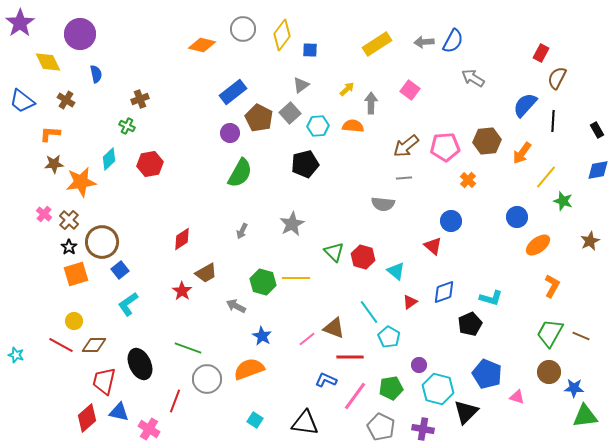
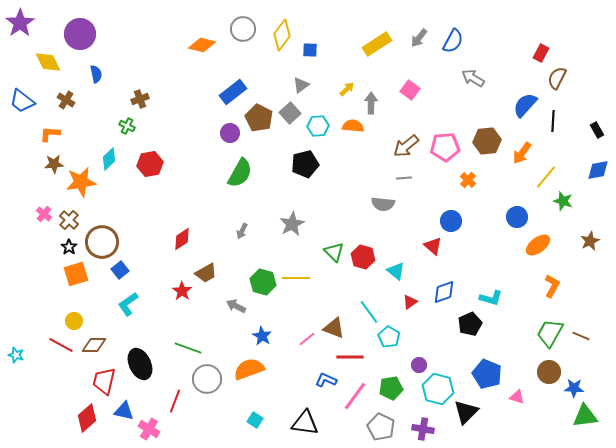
gray arrow at (424, 42): moved 5 px left, 4 px up; rotated 48 degrees counterclockwise
blue triangle at (119, 412): moved 5 px right, 1 px up
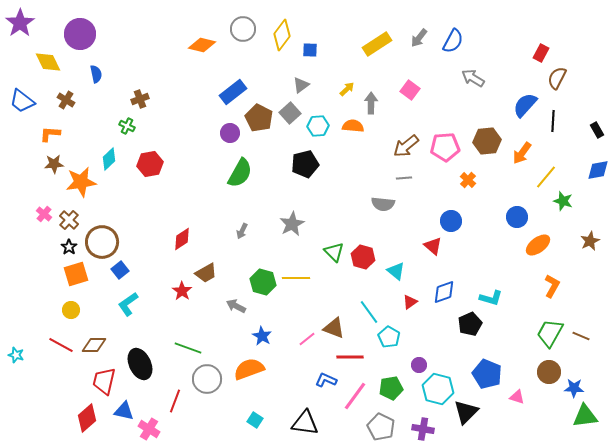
yellow circle at (74, 321): moved 3 px left, 11 px up
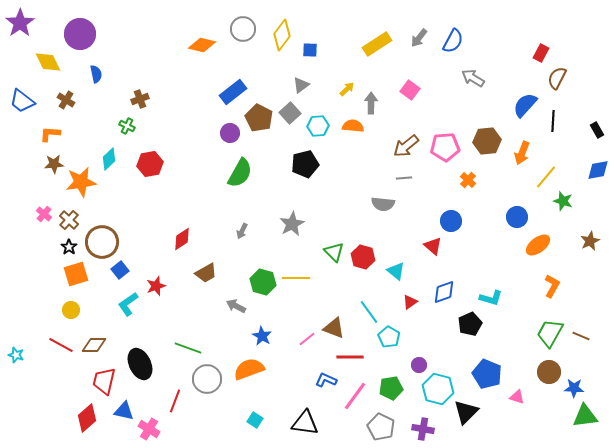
orange arrow at (522, 153): rotated 15 degrees counterclockwise
red star at (182, 291): moved 26 px left, 5 px up; rotated 18 degrees clockwise
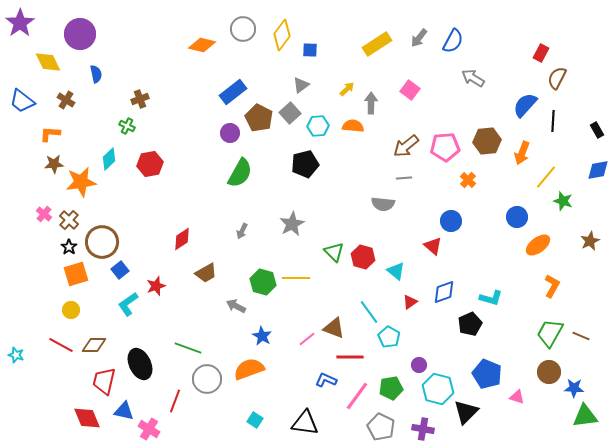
pink line at (355, 396): moved 2 px right
red diamond at (87, 418): rotated 72 degrees counterclockwise
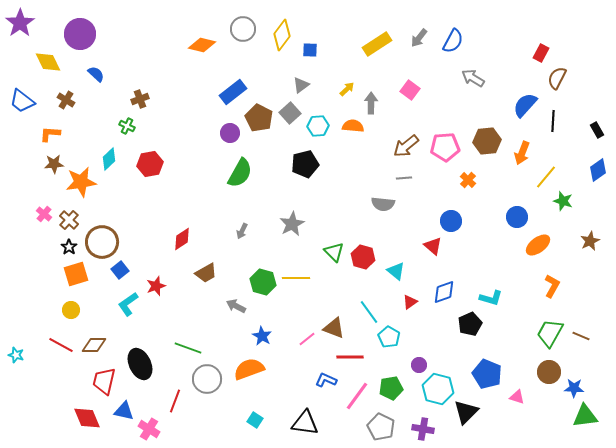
blue semicircle at (96, 74): rotated 36 degrees counterclockwise
blue diamond at (598, 170): rotated 25 degrees counterclockwise
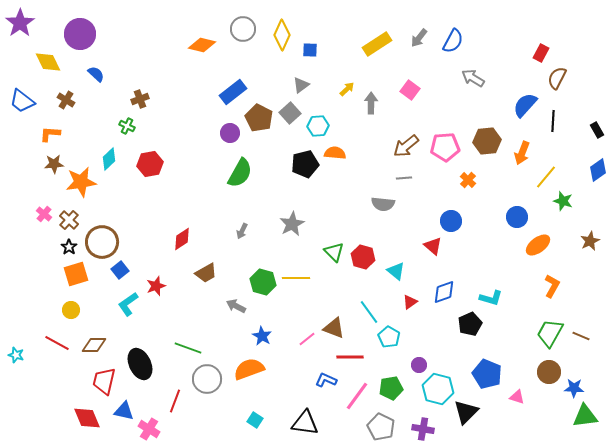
yellow diamond at (282, 35): rotated 12 degrees counterclockwise
orange semicircle at (353, 126): moved 18 px left, 27 px down
red line at (61, 345): moved 4 px left, 2 px up
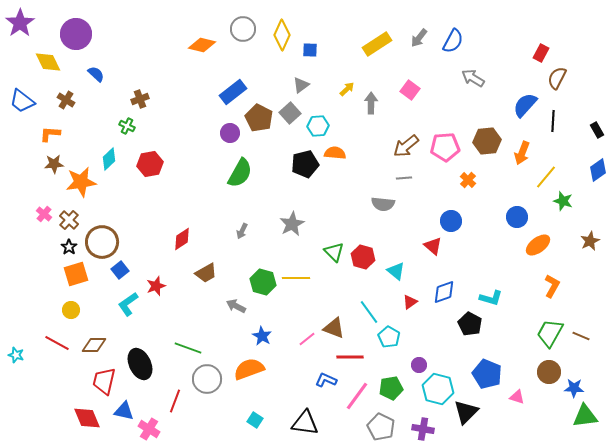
purple circle at (80, 34): moved 4 px left
black pentagon at (470, 324): rotated 20 degrees counterclockwise
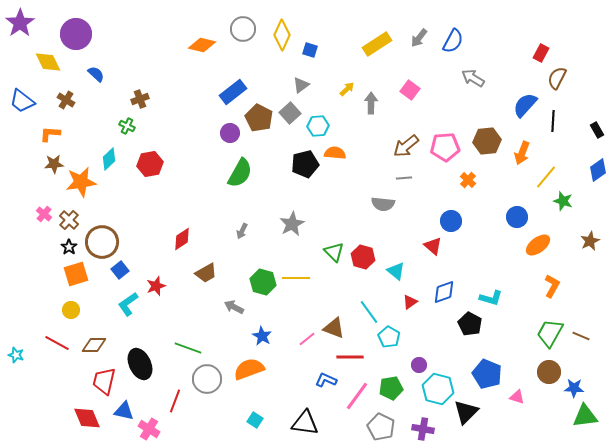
blue square at (310, 50): rotated 14 degrees clockwise
gray arrow at (236, 306): moved 2 px left, 1 px down
